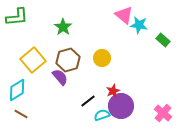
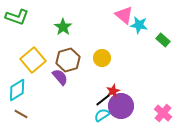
green L-shape: rotated 25 degrees clockwise
black line: moved 15 px right, 1 px up
cyan semicircle: rotated 14 degrees counterclockwise
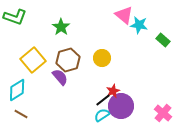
green L-shape: moved 2 px left
green star: moved 2 px left
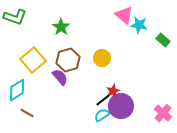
brown line: moved 6 px right, 1 px up
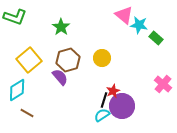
green rectangle: moved 7 px left, 2 px up
yellow square: moved 4 px left
black line: moved 1 px right; rotated 35 degrees counterclockwise
purple circle: moved 1 px right
pink cross: moved 29 px up
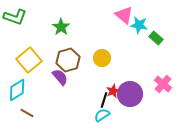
purple circle: moved 8 px right, 12 px up
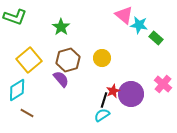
purple semicircle: moved 1 px right, 2 px down
purple circle: moved 1 px right
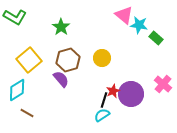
green L-shape: rotated 10 degrees clockwise
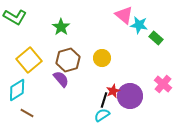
purple circle: moved 1 px left, 2 px down
